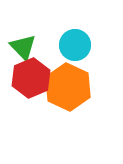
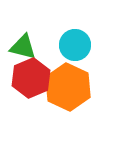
green triangle: rotated 32 degrees counterclockwise
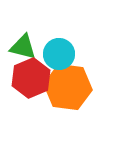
cyan circle: moved 16 px left, 9 px down
orange hexagon: rotated 18 degrees counterclockwise
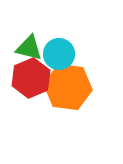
green triangle: moved 6 px right, 1 px down
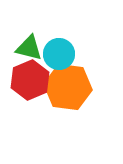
red hexagon: moved 1 px left, 2 px down
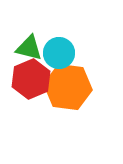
cyan circle: moved 1 px up
red hexagon: moved 1 px right, 1 px up
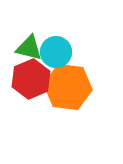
cyan circle: moved 3 px left, 1 px up
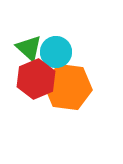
green triangle: rotated 28 degrees clockwise
red hexagon: moved 5 px right
